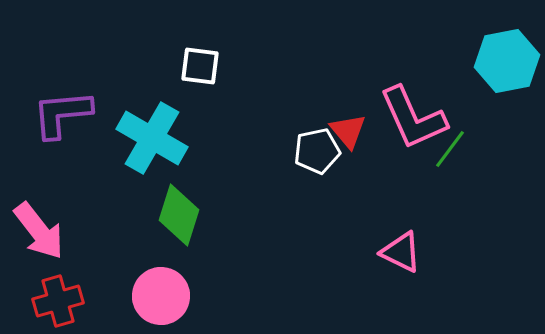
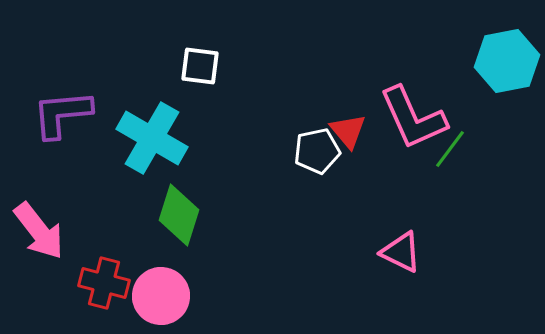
red cross: moved 46 px right, 18 px up; rotated 30 degrees clockwise
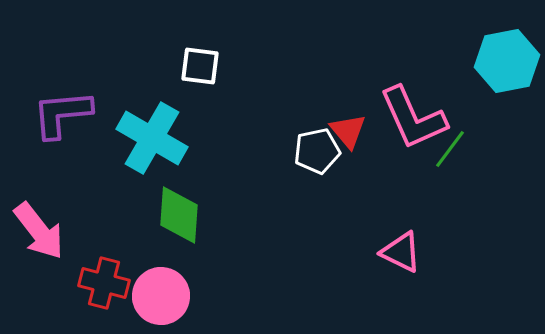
green diamond: rotated 14 degrees counterclockwise
